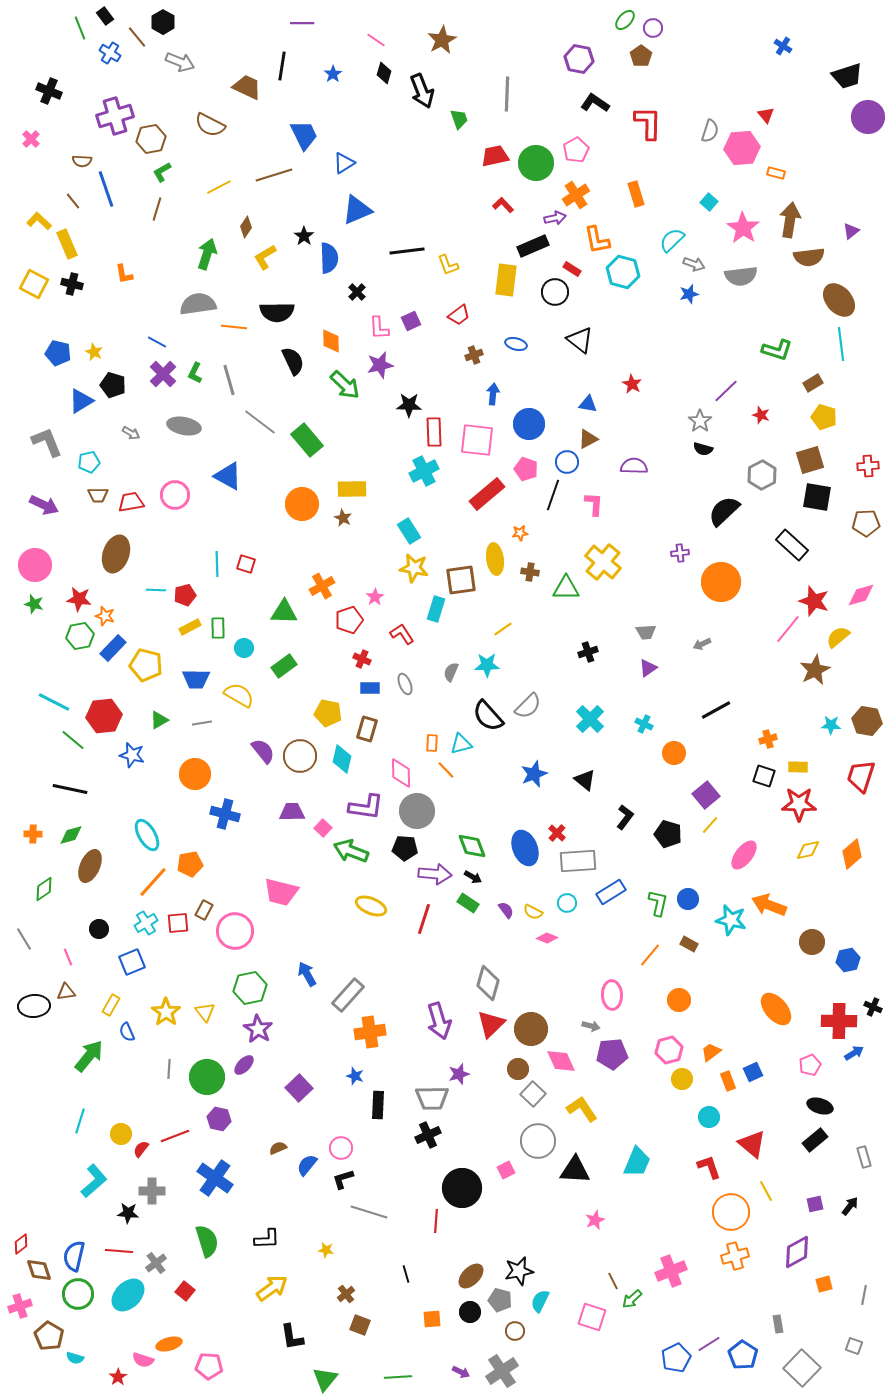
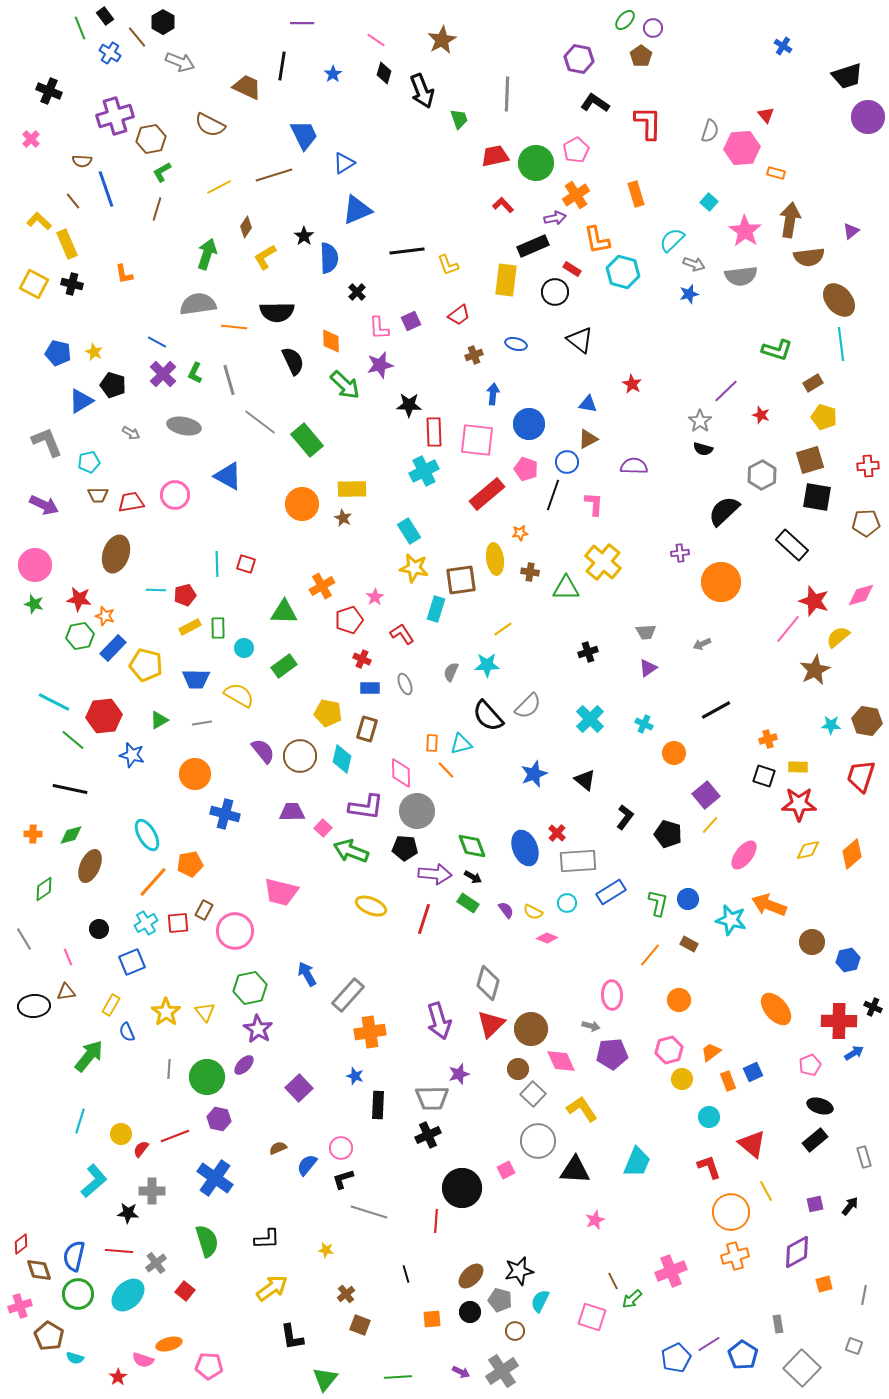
pink star at (743, 228): moved 2 px right, 3 px down
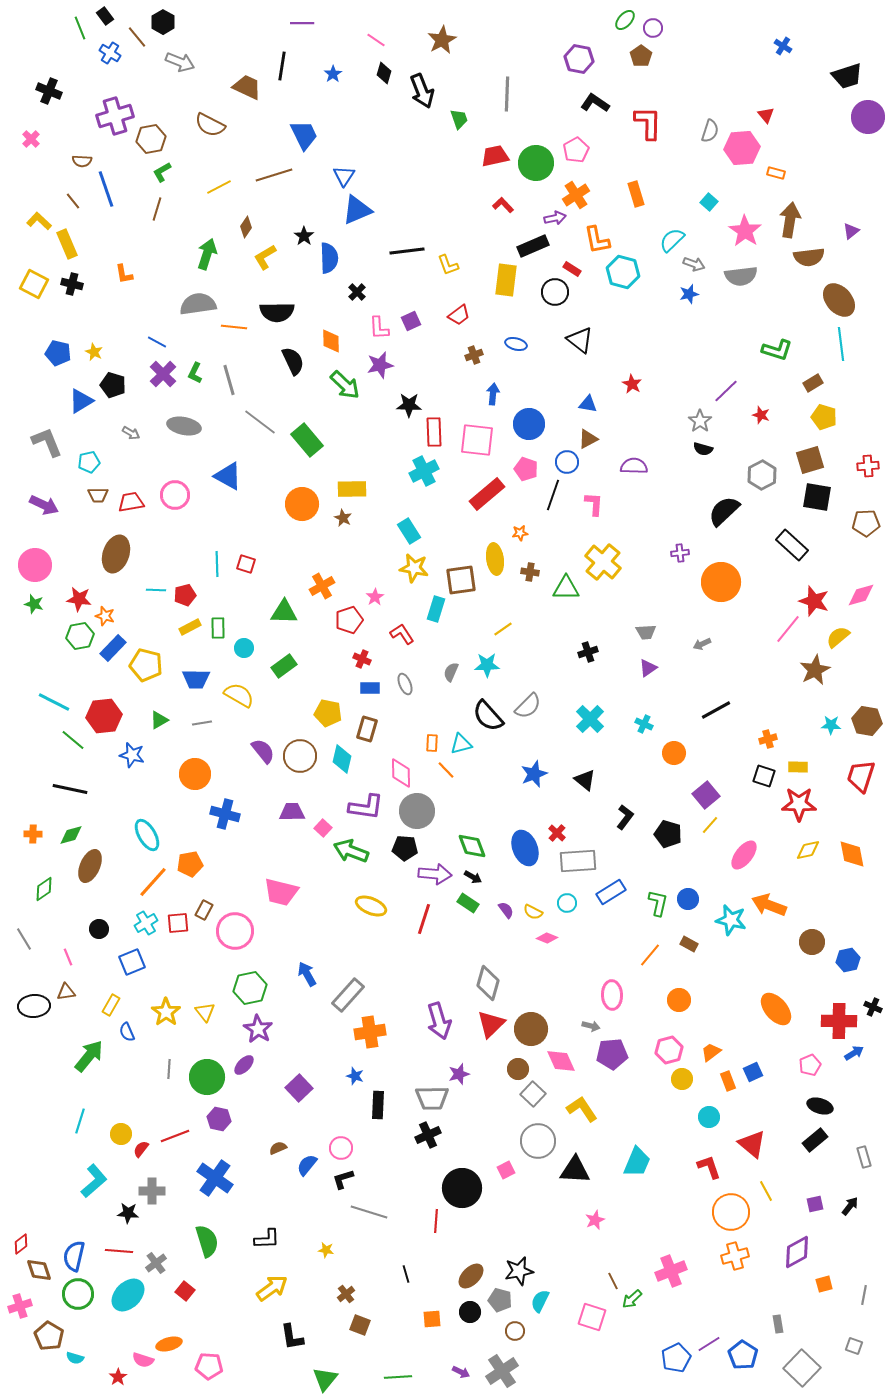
blue triangle at (344, 163): moved 13 px down; rotated 25 degrees counterclockwise
orange diamond at (852, 854): rotated 60 degrees counterclockwise
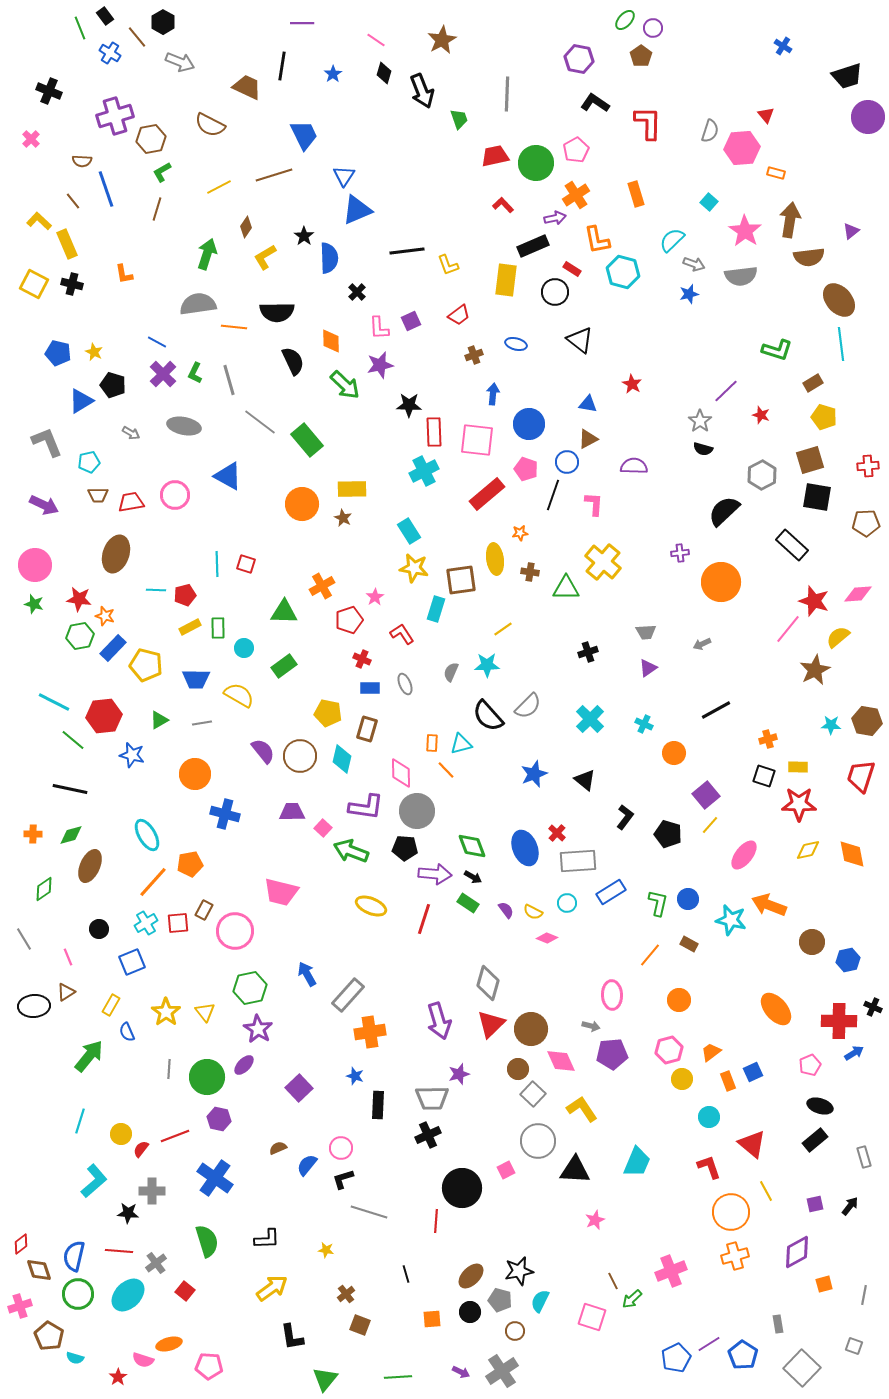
pink diamond at (861, 595): moved 3 px left, 1 px up; rotated 12 degrees clockwise
brown triangle at (66, 992): rotated 24 degrees counterclockwise
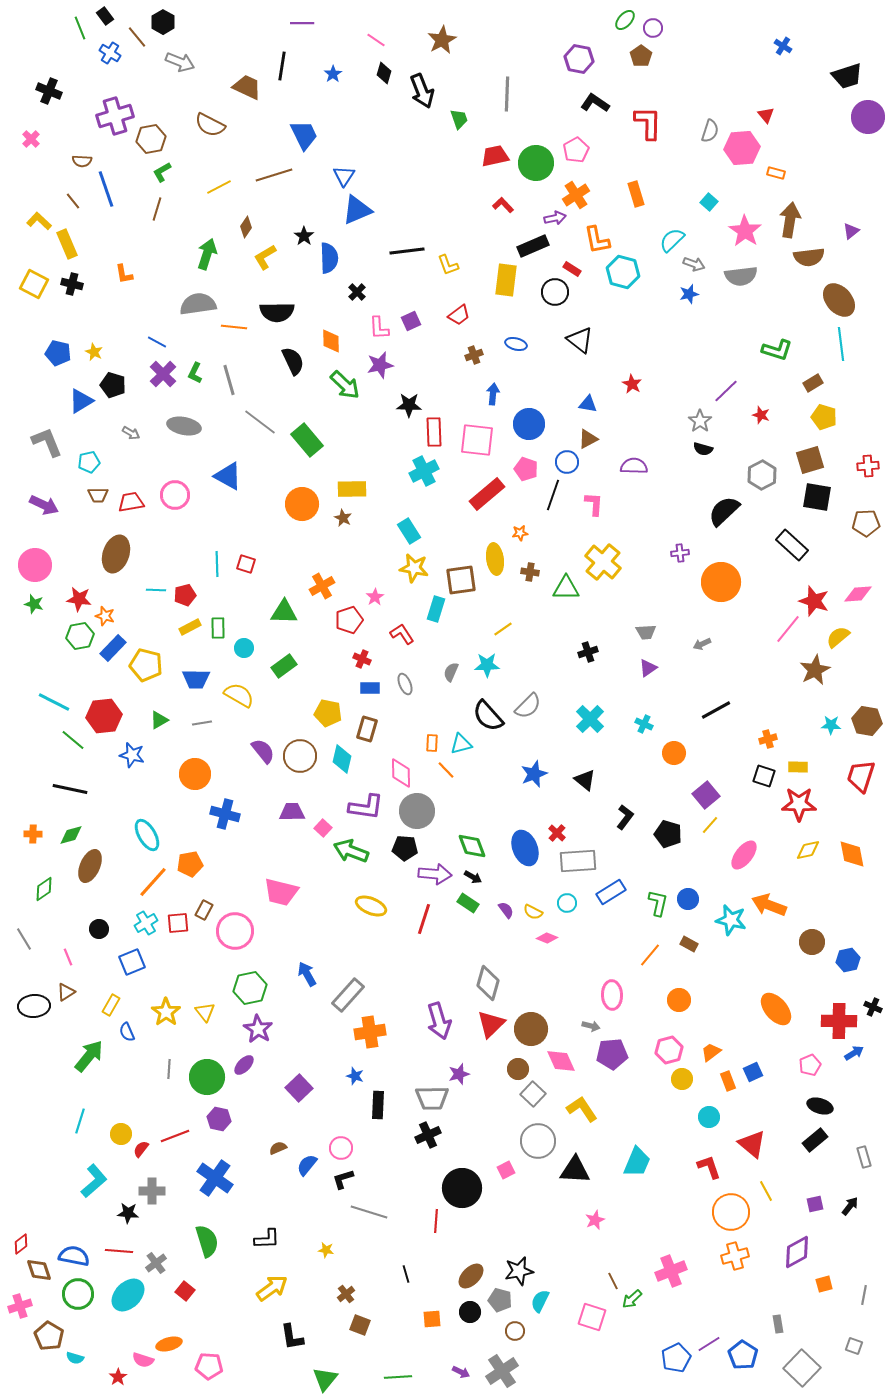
blue semicircle at (74, 1256): rotated 88 degrees clockwise
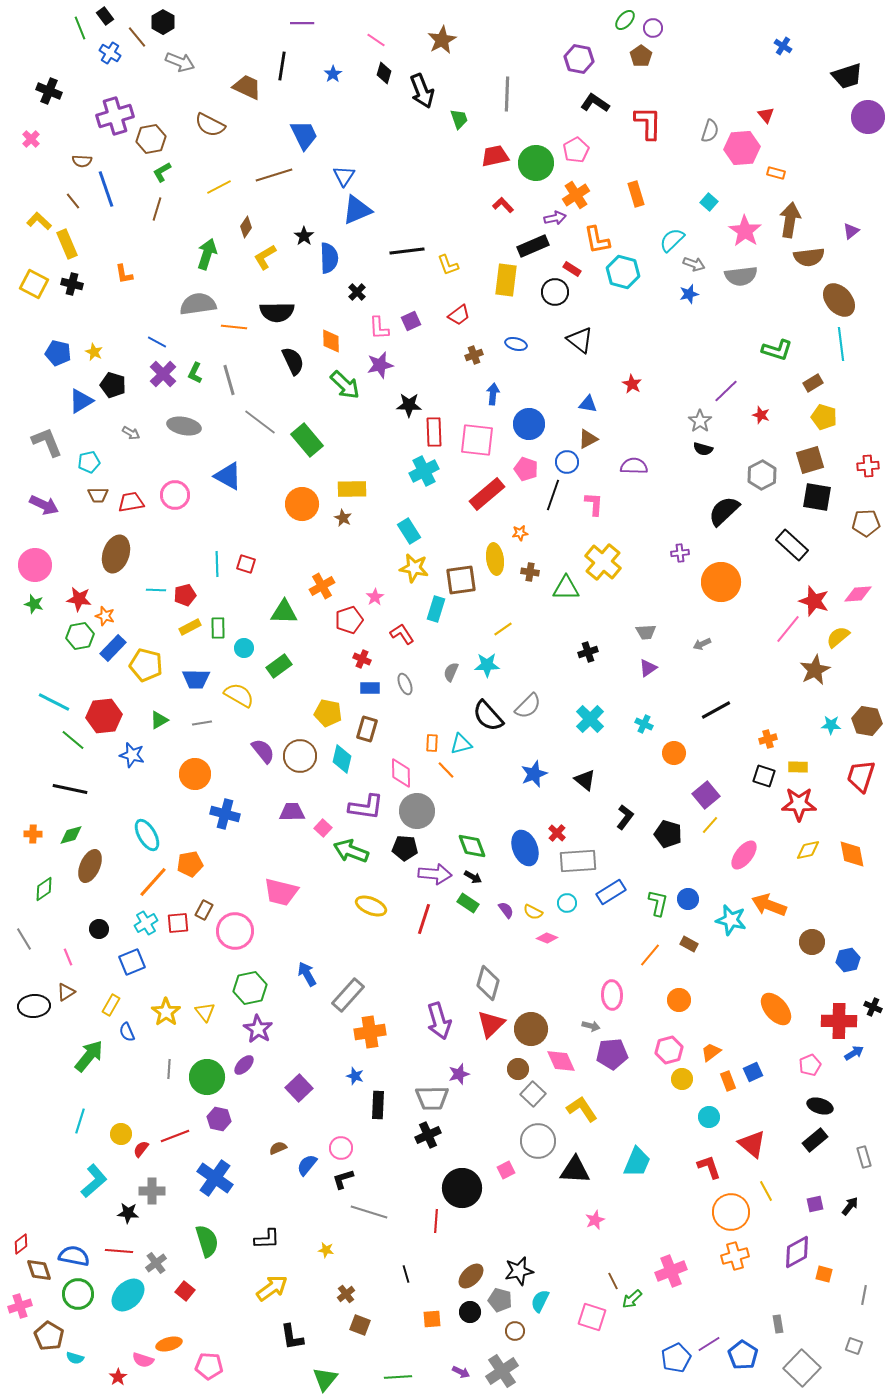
green rectangle at (284, 666): moved 5 px left
orange square at (824, 1284): moved 10 px up; rotated 30 degrees clockwise
